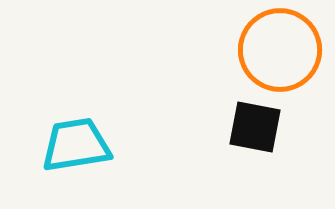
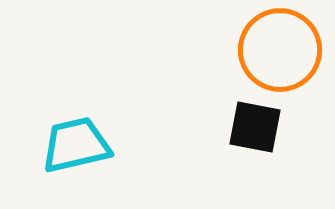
cyan trapezoid: rotated 4 degrees counterclockwise
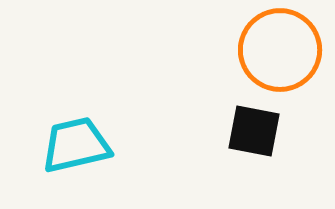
black square: moved 1 px left, 4 px down
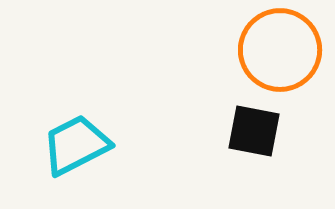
cyan trapezoid: rotated 14 degrees counterclockwise
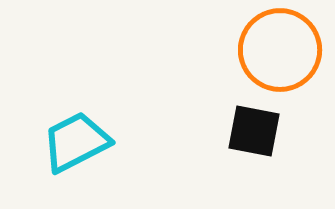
cyan trapezoid: moved 3 px up
